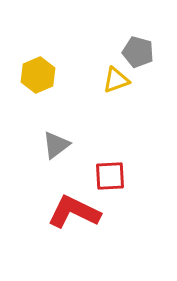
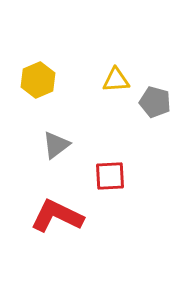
gray pentagon: moved 17 px right, 50 px down
yellow hexagon: moved 5 px down
yellow triangle: rotated 16 degrees clockwise
red L-shape: moved 17 px left, 4 px down
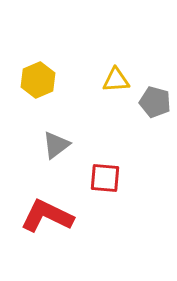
red square: moved 5 px left, 2 px down; rotated 8 degrees clockwise
red L-shape: moved 10 px left
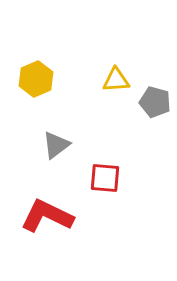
yellow hexagon: moved 2 px left, 1 px up
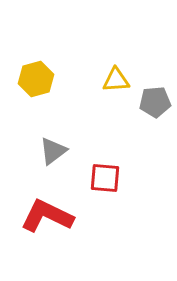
yellow hexagon: rotated 8 degrees clockwise
gray pentagon: rotated 20 degrees counterclockwise
gray triangle: moved 3 px left, 6 px down
